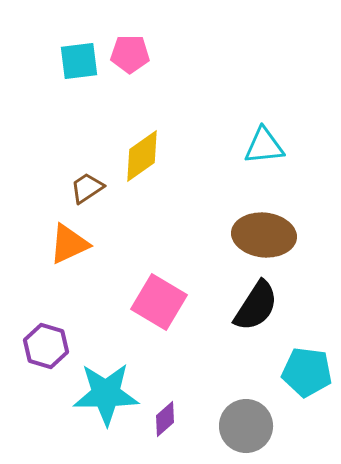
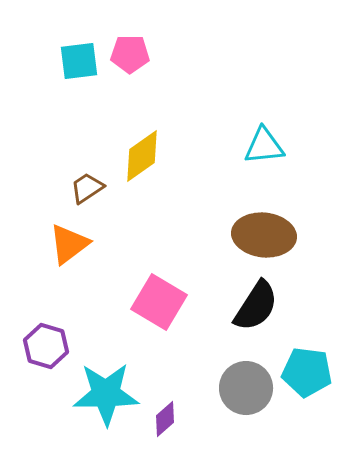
orange triangle: rotated 12 degrees counterclockwise
gray circle: moved 38 px up
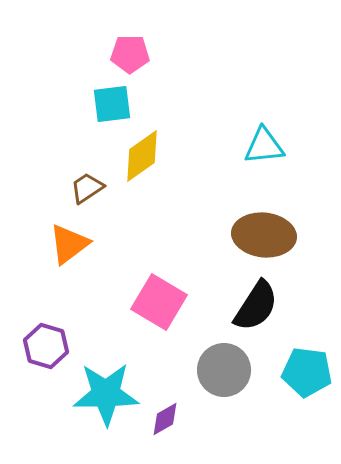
cyan square: moved 33 px right, 43 px down
gray circle: moved 22 px left, 18 px up
purple diamond: rotated 12 degrees clockwise
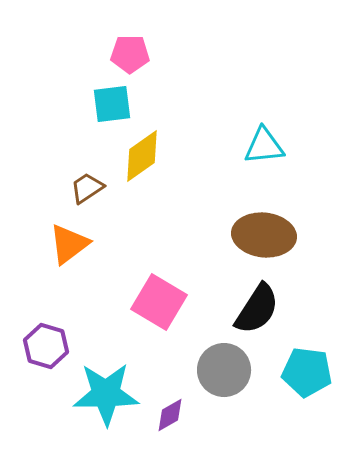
black semicircle: moved 1 px right, 3 px down
purple diamond: moved 5 px right, 4 px up
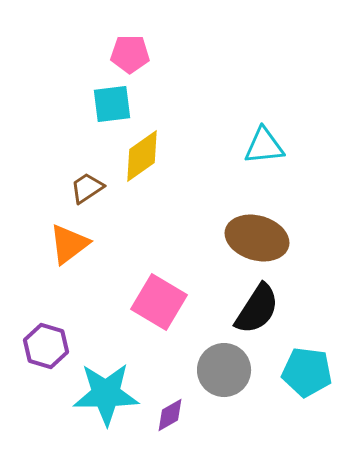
brown ellipse: moved 7 px left, 3 px down; rotated 10 degrees clockwise
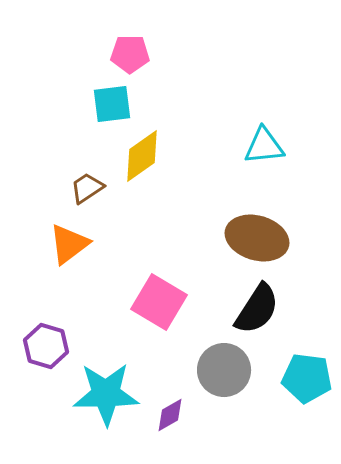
cyan pentagon: moved 6 px down
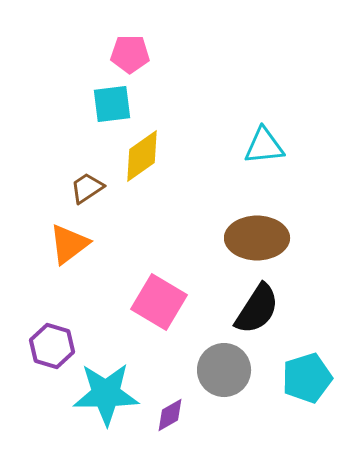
brown ellipse: rotated 16 degrees counterclockwise
purple hexagon: moved 6 px right
cyan pentagon: rotated 24 degrees counterclockwise
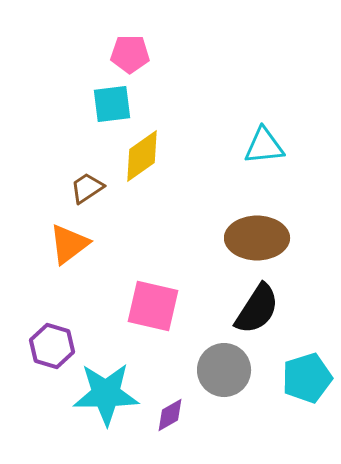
pink square: moved 6 px left, 4 px down; rotated 18 degrees counterclockwise
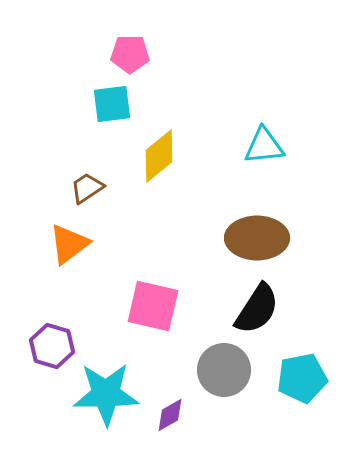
yellow diamond: moved 17 px right; rotated 4 degrees counterclockwise
cyan pentagon: moved 5 px left; rotated 6 degrees clockwise
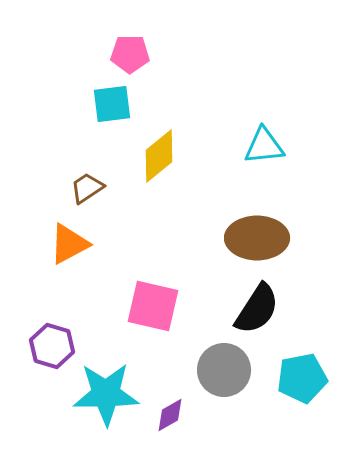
orange triangle: rotated 9 degrees clockwise
